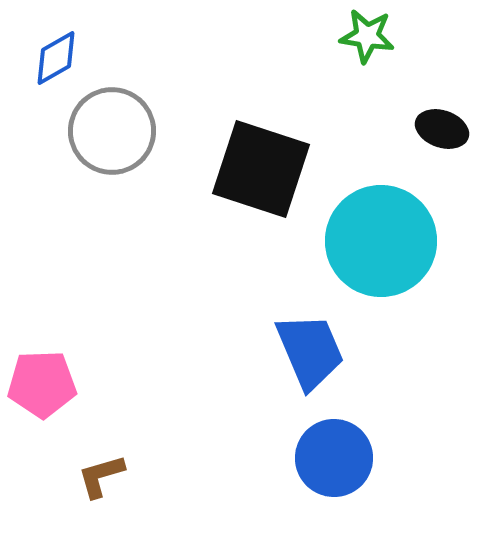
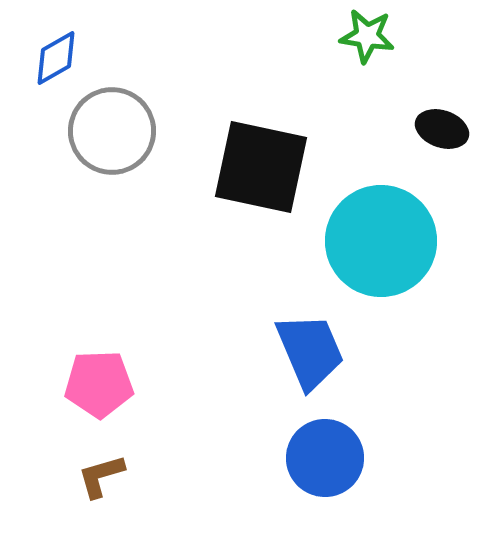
black square: moved 2 px up; rotated 6 degrees counterclockwise
pink pentagon: moved 57 px right
blue circle: moved 9 px left
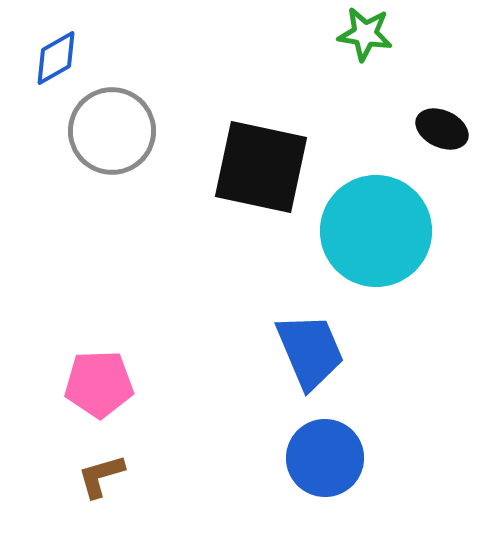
green star: moved 2 px left, 2 px up
black ellipse: rotated 6 degrees clockwise
cyan circle: moved 5 px left, 10 px up
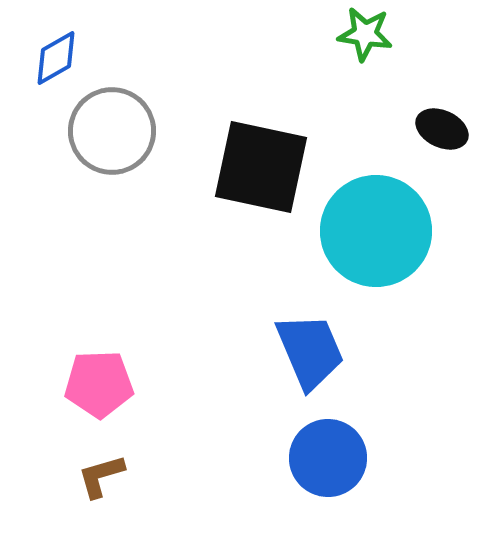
blue circle: moved 3 px right
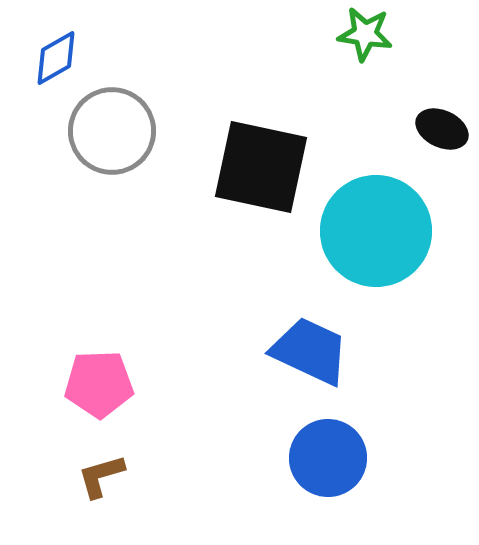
blue trapezoid: rotated 42 degrees counterclockwise
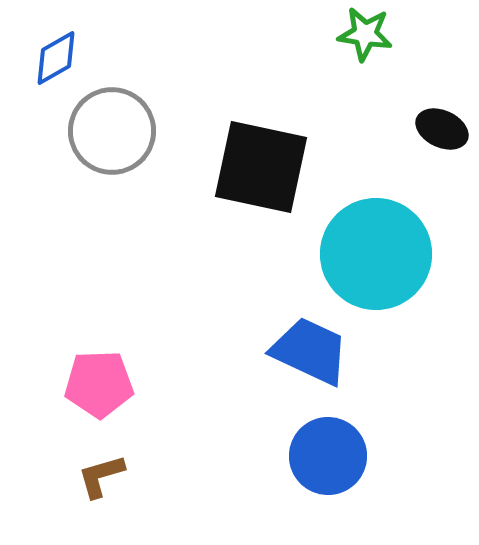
cyan circle: moved 23 px down
blue circle: moved 2 px up
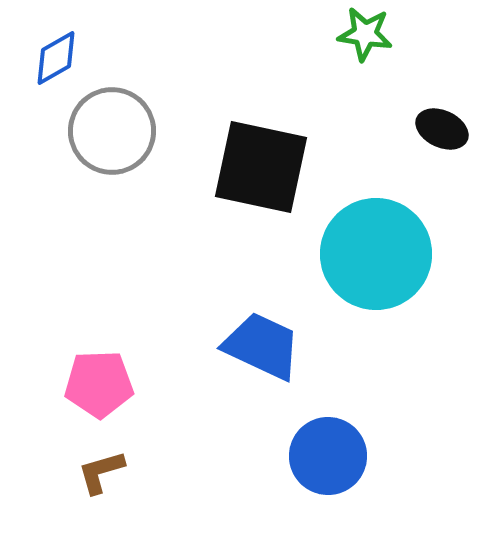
blue trapezoid: moved 48 px left, 5 px up
brown L-shape: moved 4 px up
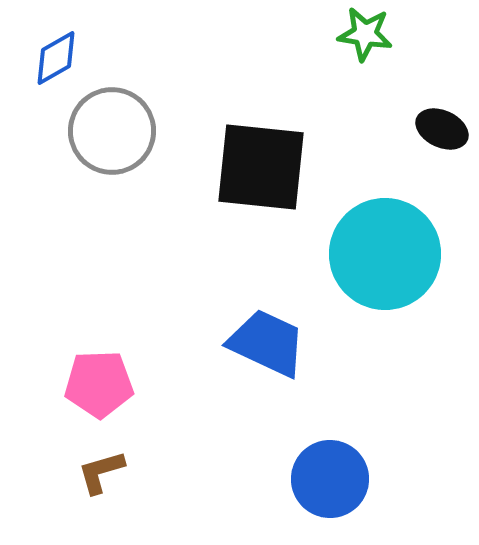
black square: rotated 6 degrees counterclockwise
cyan circle: moved 9 px right
blue trapezoid: moved 5 px right, 3 px up
blue circle: moved 2 px right, 23 px down
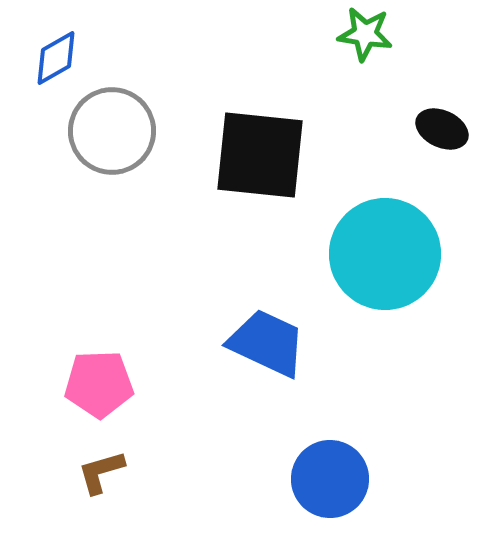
black square: moved 1 px left, 12 px up
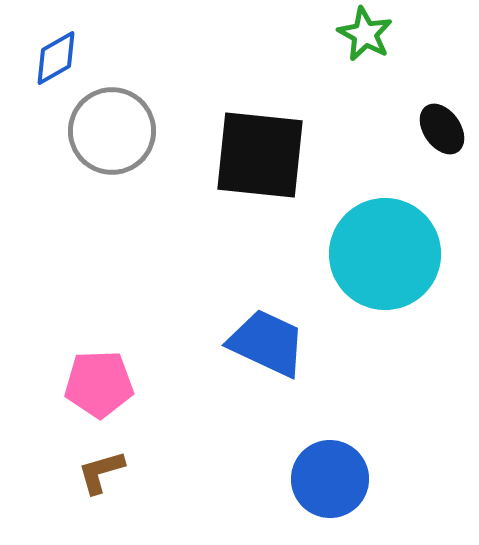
green star: rotated 20 degrees clockwise
black ellipse: rotated 30 degrees clockwise
